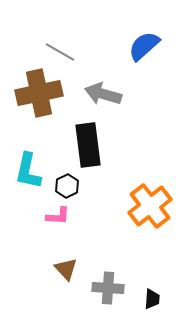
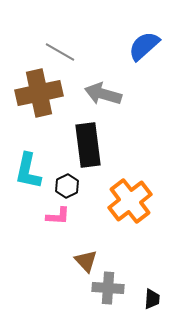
orange cross: moved 20 px left, 5 px up
brown triangle: moved 20 px right, 8 px up
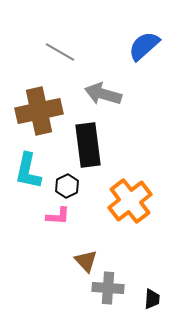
brown cross: moved 18 px down
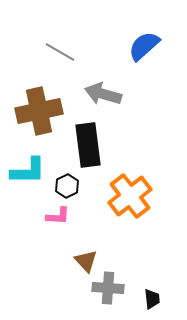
cyan L-shape: rotated 102 degrees counterclockwise
orange cross: moved 5 px up
black trapezoid: rotated 10 degrees counterclockwise
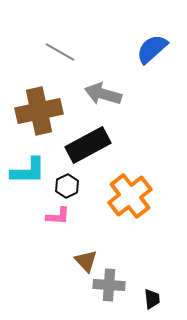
blue semicircle: moved 8 px right, 3 px down
black rectangle: rotated 69 degrees clockwise
gray cross: moved 1 px right, 3 px up
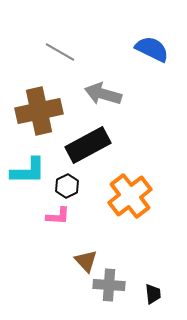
blue semicircle: rotated 68 degrees clockwise
black trapezoid: moved 1 px right, 5 px up
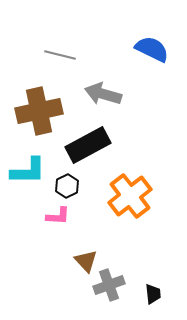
gray line: moved 3 px down; rotated 16 degrees counterclockwise
gray cross: rotated 24 degrees counterclockwise
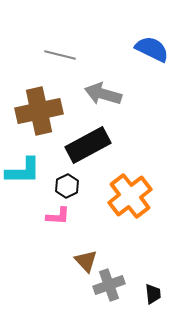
cyan L-shape: moved 5 px left
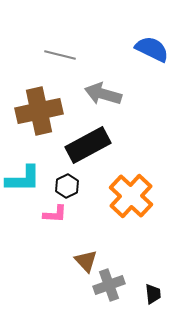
cyan L-shape: moved 8 px down
orange cross: moved 1 px right; rotated 9 degrees counterclockwise
pink L-shape: moved 3 px left, 2 px up
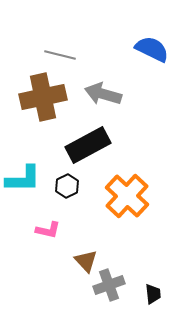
brown cross: moved 4 px right, 14 px up
orange cross: moved 4 px left
pink L-shape: moved 7 px left, 16 px down; rotated 10 degrees clockwise
